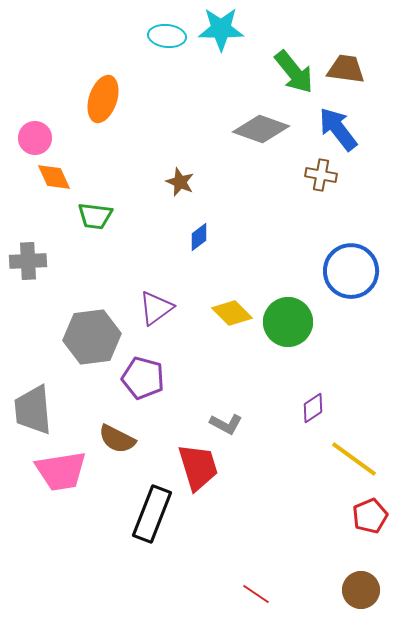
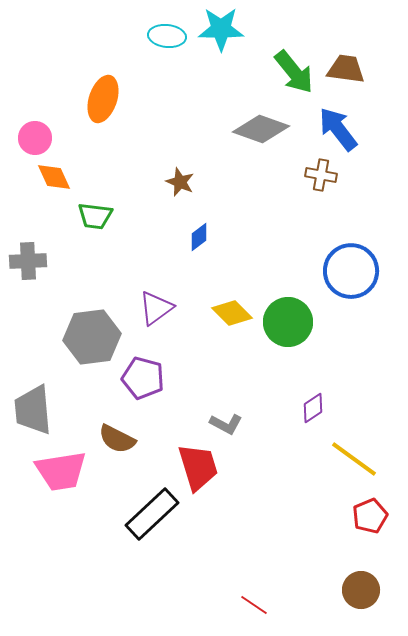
black rectangle: rotated 26 degrees clockwise
red line: moved 2 px left, 11 px down
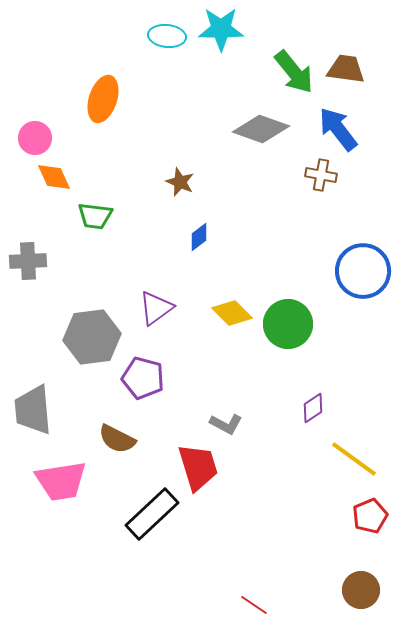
blue circle: moved 12 px right
green circle: moved 2 px down
pink trapezoid: moved 10 px down
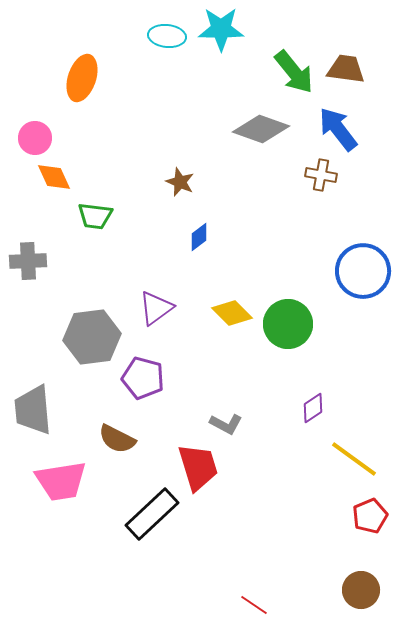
orange ellipse: moved 21 px left, 21 px up
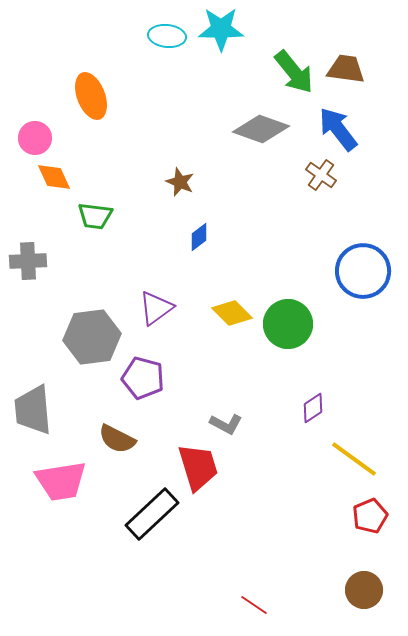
orange ellipse: moved 9 px right, 18 px down; rotated 39 degrees counterclockwise
brown cross: rotated 24 degrees clockwise
brown circle: moved 3 px right
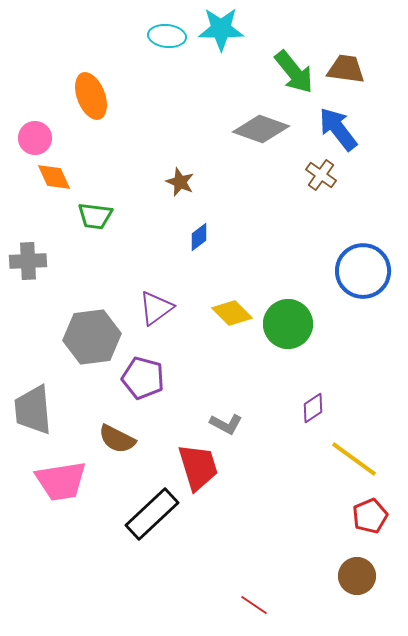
brown circle: moved 7 px left, 14 px up
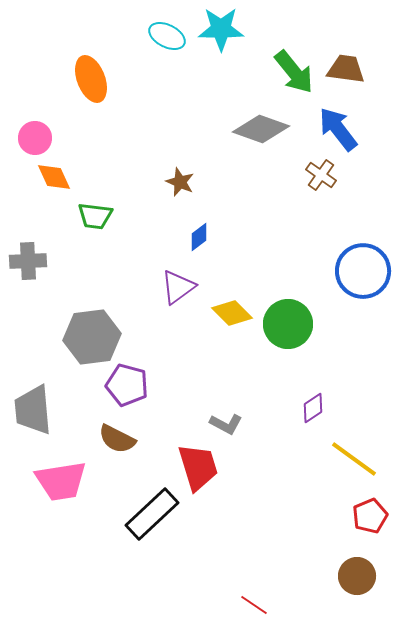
cyan ellipse: rotated 21 degrees clockwise
orange ellipse: moved 17 px up
purple triangle: moved 22 px right, 21 px up
purple pentagon: moved 16 px left, 7 px down
